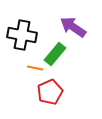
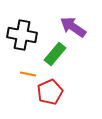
orange line: moved 7 px left, 6 px down
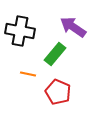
black cross: moved 2 px left, 4 px up
red pentagon: moved 8 px right; rotated 25 degrees counterclockwise
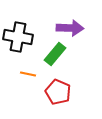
purple arrow: moved 3 px left, 1 px down; rotated 148 degrees clockwise
black cross: moved 2 px left, 6 px down
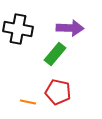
black cross: moved 8 px up
orange line: moved 28 px down
red pentagon: rotated 10 degrees counterclockwise
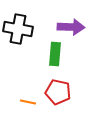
purple arrow: moved 1 px right, 1 px up
green rectangle: rotated 35 degrees counterclockwise
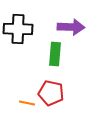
black cross: rotated 8 degrees counterclockwise
red pentagon: moved 7 px left, 1 px down
orange line: moved 1 px left, 1 px down
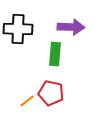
orange line: moved 2 px up; rotated 49 degrees counterclockwise
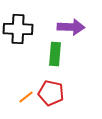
orange line: moved 1 px left, 4 px up
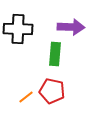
red pentagon: moved 1 px right, 2 px up
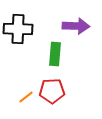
purple arrow: moved 5 px right, 1 px up
red pentagon: rotated 15 degrees counterclockwise
